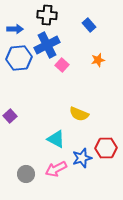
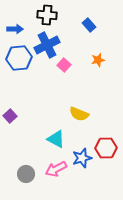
pink square: moved 2 px right
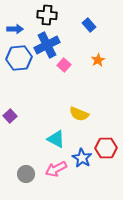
orange star: rotated 16 degrees counterclockwise
blue star: rotated 24 degrees counterclockwise
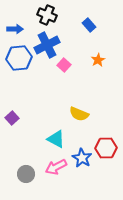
black cross: rotated 18 degrees clockwise
purple square: moved 2 px right, 2 px down
pink arrow: moved 2 px up
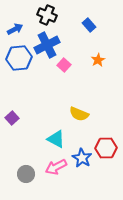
blue arrow: rotated 28 degrees counterclockwise
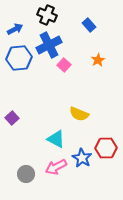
blue cross: moved 2 px right
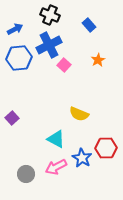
black cross: moved 3 px right
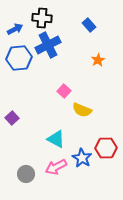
black cross: moved 8 px left, 3 px down; rotated 18 degrees counterclockwise
blue cross: moved 1 px left
pink square: moved 26 px down
yellow semicircle: moved 3 px right, 4 px up
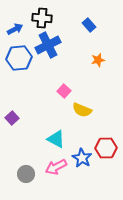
orange star: rotated 16 degrees clockwise
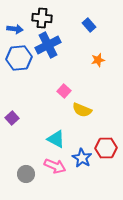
blue arrow: rotated 35 degrees clockwise
pink arrow: moved 1 px left, 1 px up; rotated 130 degrees counterclockwise
